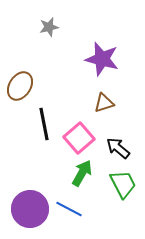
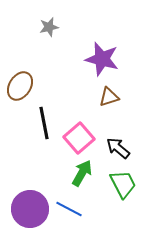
brown triangle: moved 5 px right, 6 px up
black line: moved 1 px up
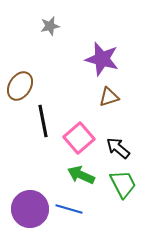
gray star: moved 1 px right, 1 px up
black line: moved 1 px left, 2 px up
green arrow: moved 1 px left, 2 px down; rotated 96 degrees counterclockwise
blue line: rotated 12 degrees counterclockwise
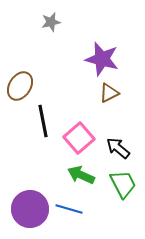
gray star: moved 1 px right, 4 px up
brown triangle: moved 4 px up; rotated 10 degrees counterclockwise
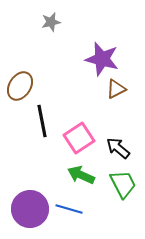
brown triangle: moved 7 px right, 4 px up
black line: moved 1 px left
pink square: rotated 8 degrees clockwise
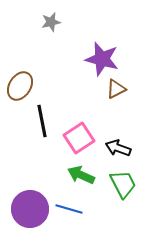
black arrow: rotated 20 degrees counterclockwise
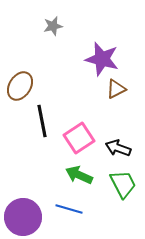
gray star: moved 2 px right, 4 px down
green arrow: moved 2 px left
purple circle: moved 7 px left, 8 px down
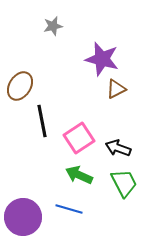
green trapezoid: moved 1 px right, 1 px up
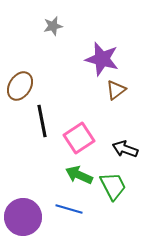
brown triangle: moved 1 px down; rotated 10 degrees counterclockwise
black arrow: moved 7 px right, 1 px down
green trapezoid: moved 11 px left, 3 px down
